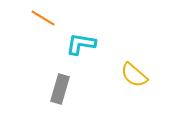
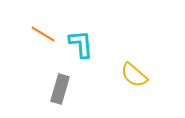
orange line: moved 16 px down
cyan L-shape: rotated 76 degrees clockwise
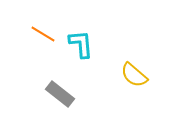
gray rectangle: moved 5 px down; rotated 68 degrees counterclockwise
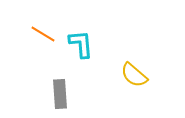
gray rectangle: rotated 48 degrees clockwise
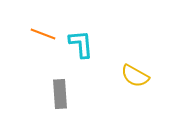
orange line: rotated 10 degrees counterclockwise
yellow semicircle: moved 1 px right, 1 px down; rotated 12 degrees counterclockwise
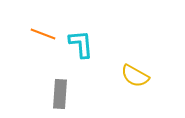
gray rectangle: rotated 8 degrees clockwise
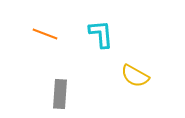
orange line: moved 2 px right
cyan L-shape: moved 20 px right, 10 px up
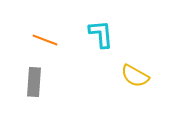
orange line: moved 6 px down
gray rectangle: moved 26 px left, 12 px up
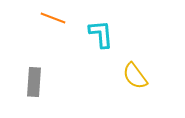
orange line: moved 8 px right, 22 px up
yellow semicircle: rotated 24 degrees clockwise
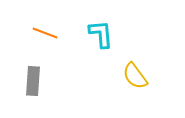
orange line: moved 8 px left, 15 px down
gray rectangle: moved 1 px left, 1 px up
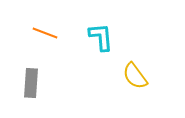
cyan L-shape: moved 3 px down
gray rectangle: moved 2 px left, 2 px down
